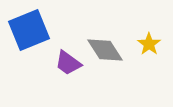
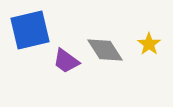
blue square: moved 1 px right; rotated 9 degrees clockwise
purple trapezoid: moved 2 px left, 2 px up
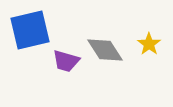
purple trapezoid: rotated 20 degrees counterclockwise
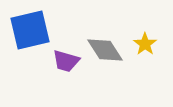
yellow star: moved 4 px left
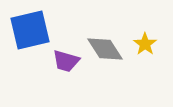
gray diamond: moved 1 px up
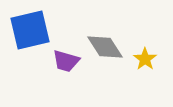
yellow star: moved 15 px down
gray diamond: moved 2 px up
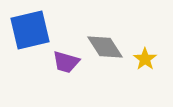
purple trapezoid: moved 1 px down
